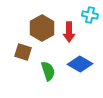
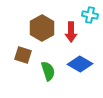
red arrow: moved 2 px right
brown square: moved 3 px down
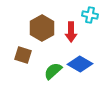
green semicircle: moved 5 px right; rotated 114 degrees counterclockwise
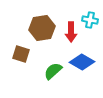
cyan cross: moved 5 px down
brown hexagon: rotated 20 degrees clockwise
brown square: moved 2 px left, 1 px up
blue diamond: moved 2 px right, 2 px up
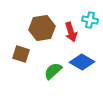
red arrow: rotated 18 degrees counterclockwise
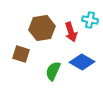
green semicircle: rotated 24 degrees counterclockwise
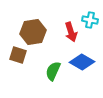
brown hexagon: moved 9 px left, 4 px down
brown square: moved 3 px left, 1 px down
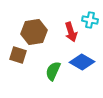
brown hexagon: moved 1 px right
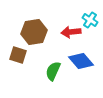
cyan cross: rotated 21 degrees clockwise
red arrow: rotated 102 degrees clockwise
blue diamond: moved 1 px left, 1 px up; rotated 20 degrees clockwise
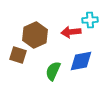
cyan cross: rotated 35 degrees counterclockwise
brown hexagon: moved 1 px right, 3 px down; rotated 15 degrees counterclockwise
blue diamond: rotated 60 degrees counterclockwise
